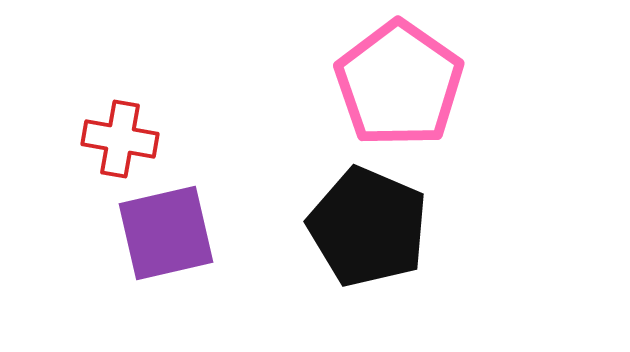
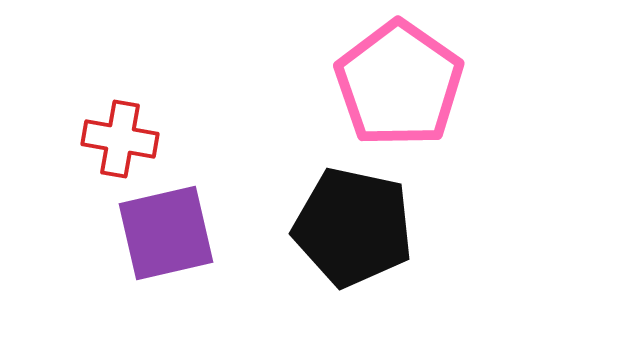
black pentagon: moved 15 px left; rotated 11 degrees counterclockwise
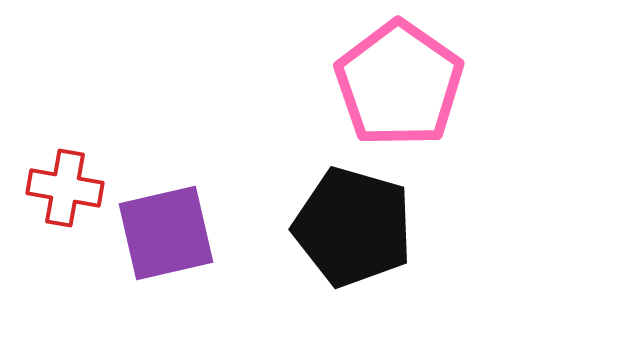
red cross: moved 55 px left, 49 px down
black pentagon: rotated 4 degrees clockwise
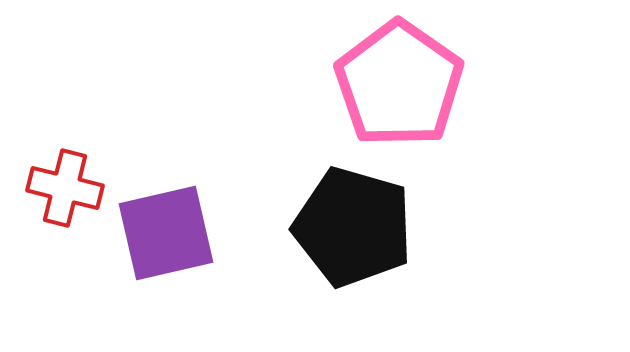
red cross: rotated 4 degrees clockwise
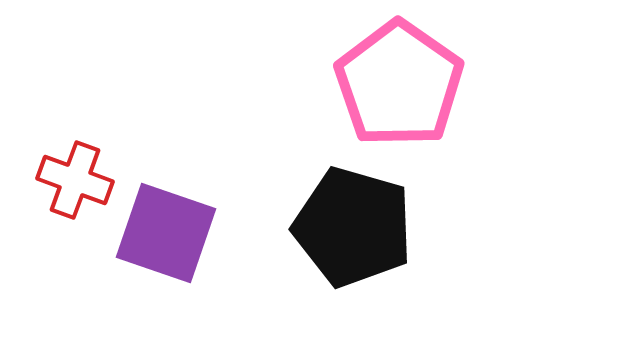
red cross: moved 10 px right, 8 px up; rotated 6 degrees clockwise
purple square: rotated 32 degrees clockwise
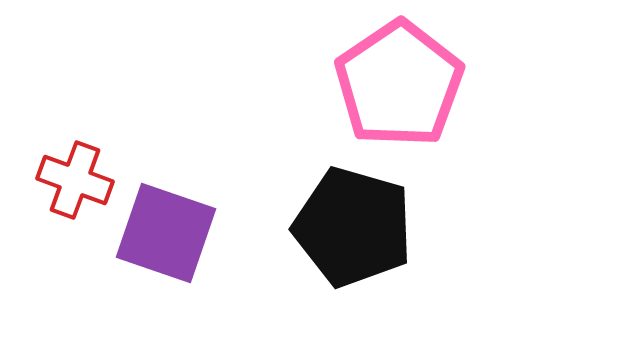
pink pentagon: rotated 3 degrees clockwise
